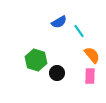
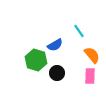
blue semicircle: moved 4 px left, 23 px down
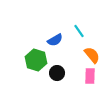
blue semicircle: moved 5 px up
